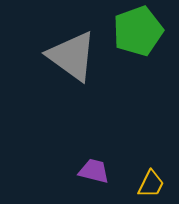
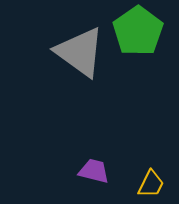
green pentagon: rotated 15 degrees counterclockwise
gray triangle: moved 8 px right, 4 px up
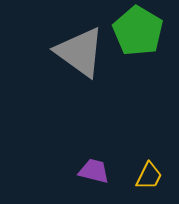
green pentagon: rotated 6 degrees counterclockwise
yellow trapezoid: moved 2 px left, 8 px up
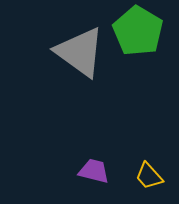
yellow trapezoid: rotated 112 degrees clockwise
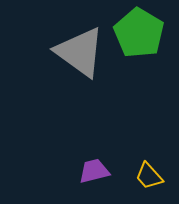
green pentagon: moved 1 px right, 2 px down
purple trapezoid: rotated 28 degrees counterclockwise
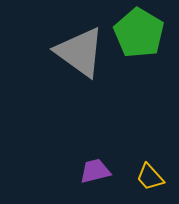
purple trapezoid: moved 1 px right
yellow trapezoid: moved 1 px right, 1 px down
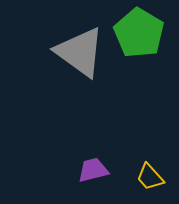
purple trapezoid: moved 2 px left, 1 px up
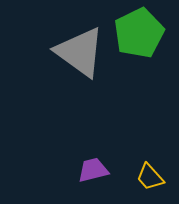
green pentagon: rotated 15 degrees clockwise
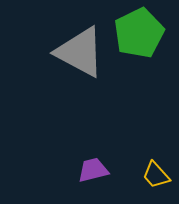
gray triangle: rotated 8 degrees counterclockwise
yellow trapezoid: moved 6 px right, 2 px up
